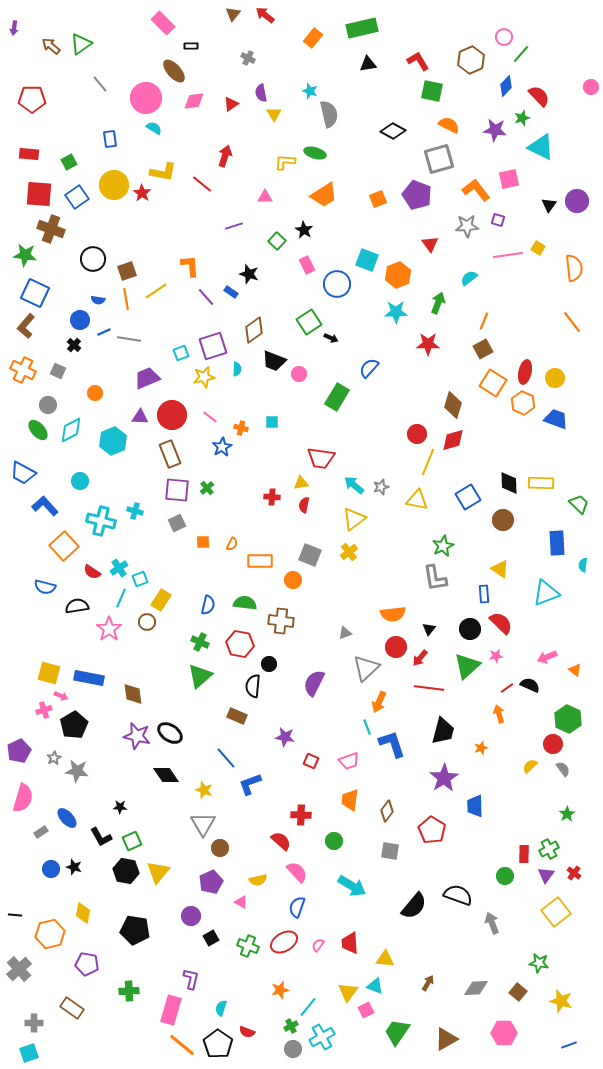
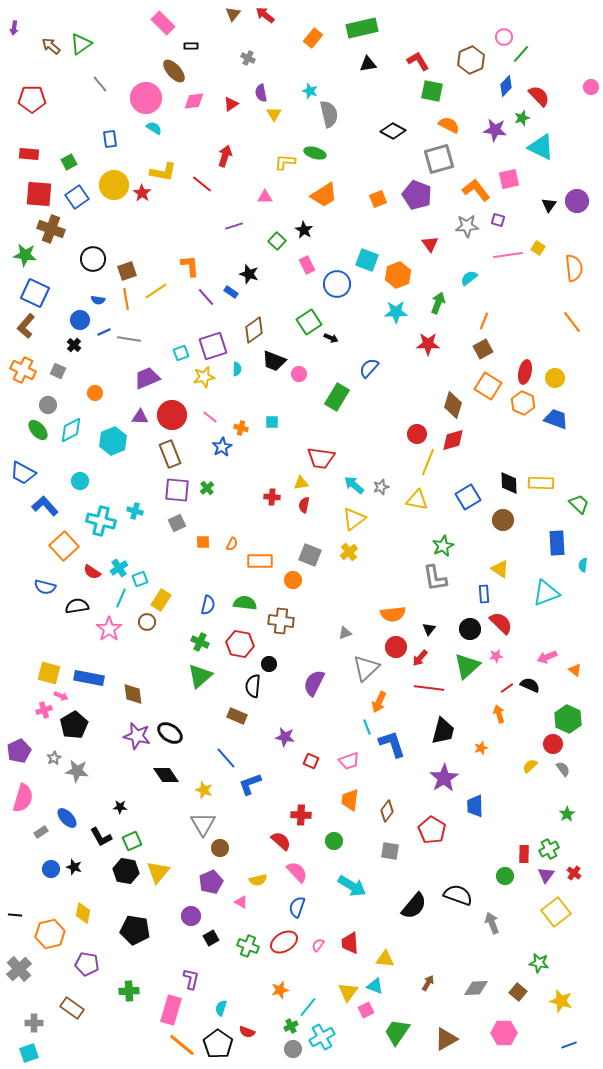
orange square at (493, 383): moved 5 px left, 3 px down
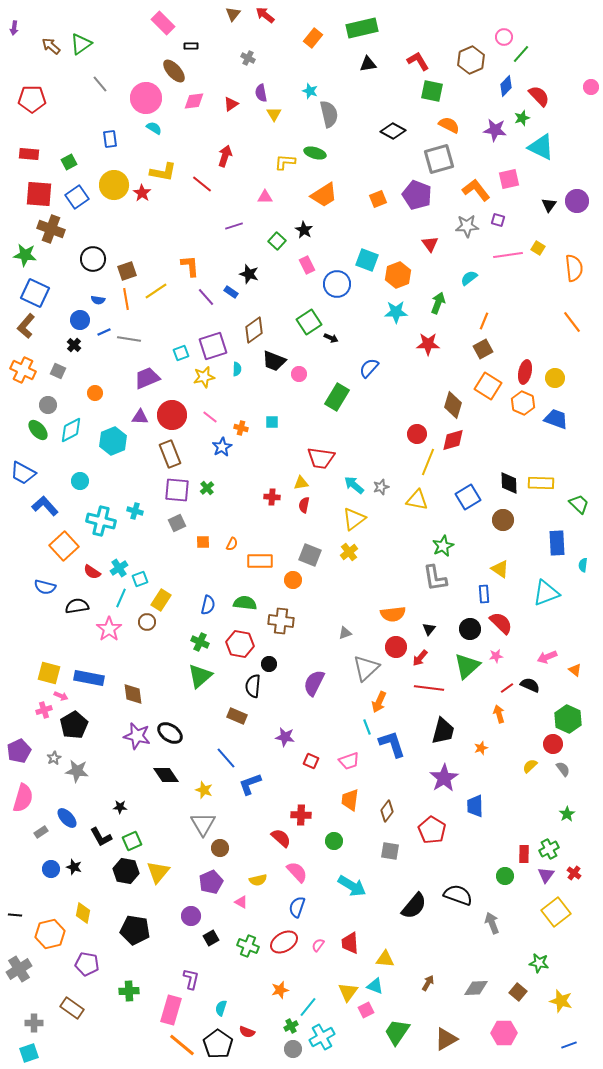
red semicircle at (281, 841): moved 3 px up
gray cross at (19, 969): rotated 10 degrees clockwise
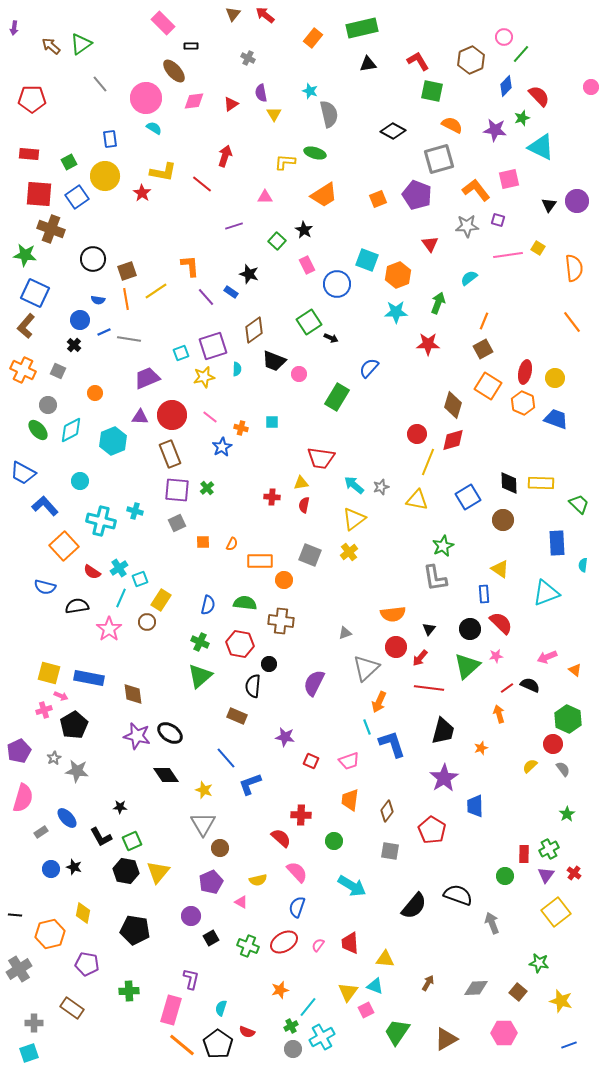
orange semicircle at (449, 125): moved 3 px right
yellow circle at (114, 185): moved 9 px left, 9 px up
orange circle at (293, 580): moved 9 px left
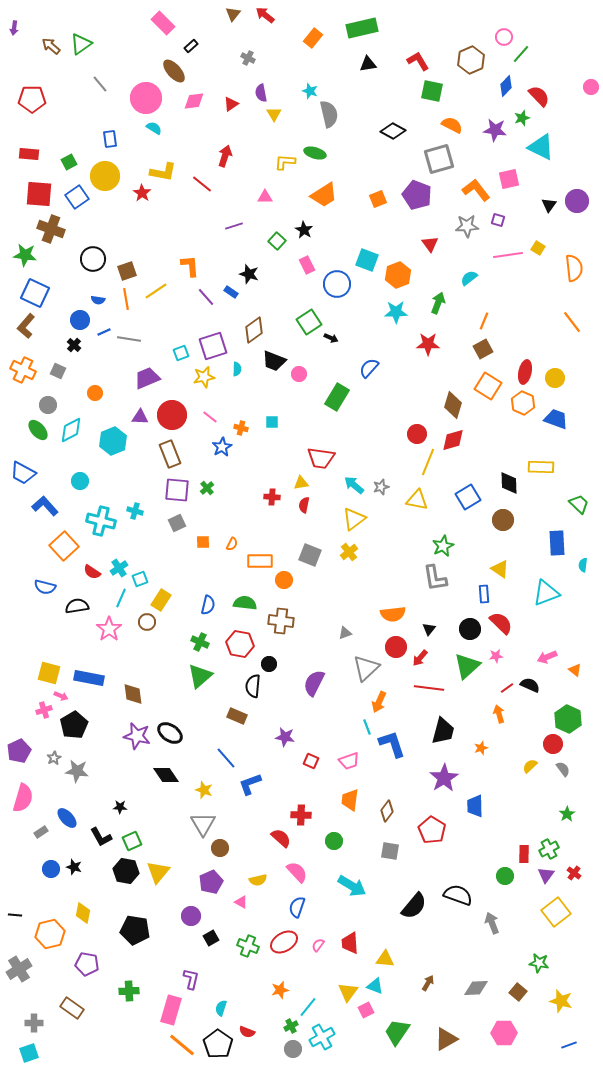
black rectangle at (191, 46): rotated 40 degrees counterclockwise
yellow rectangle at (541, 483): moved 16 px up
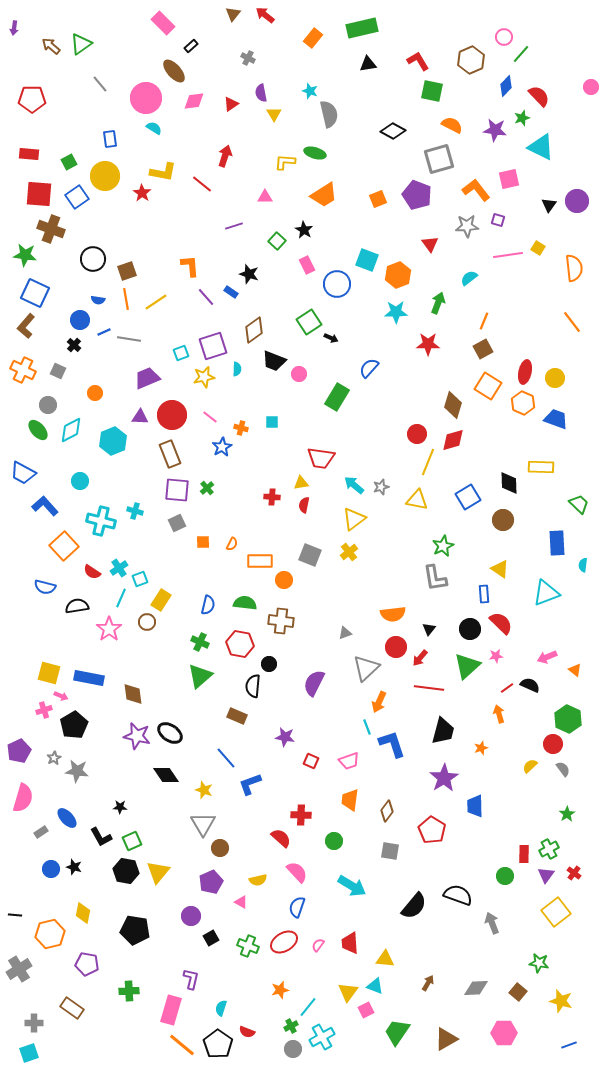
yellow line at (156, 291): moved 11 px down
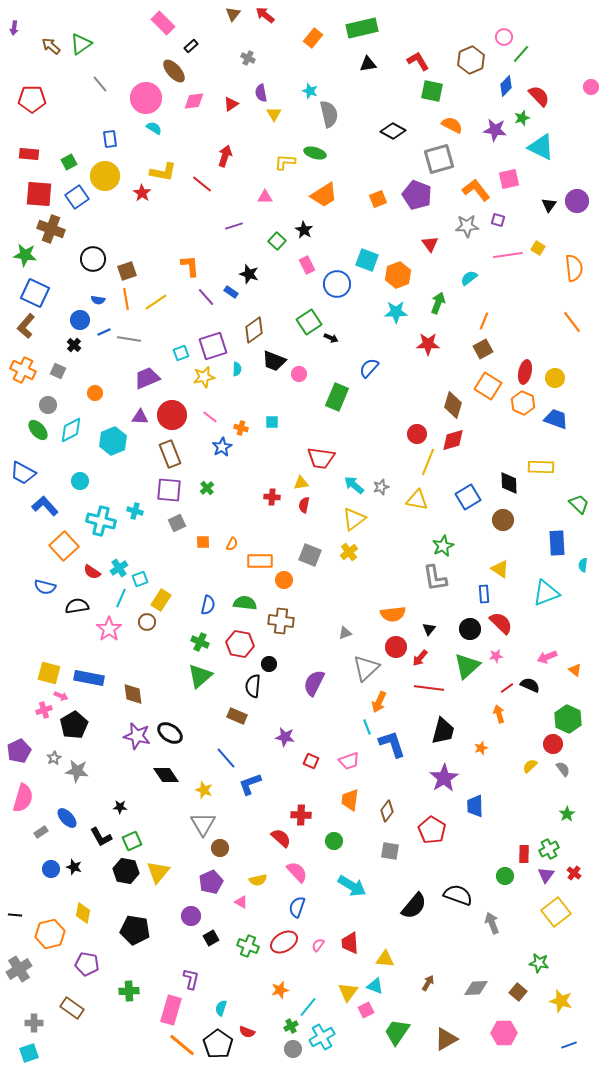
green rectangle at (337, 397): rotated 8 degrees counterclockwise
purple square at (177, 490): moved 8 px left
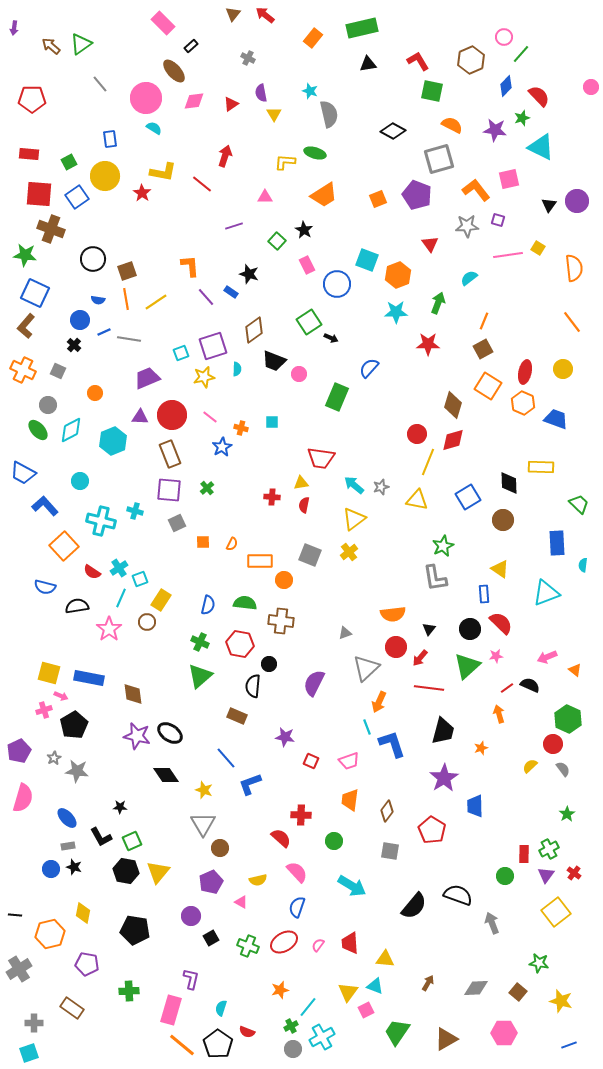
yellow circle at (555, 378): moved 8 px right, 9 px up
gray rectangle at (41, 832): moved 27 px right, 14 px down; rotated 24 degrees clockwise
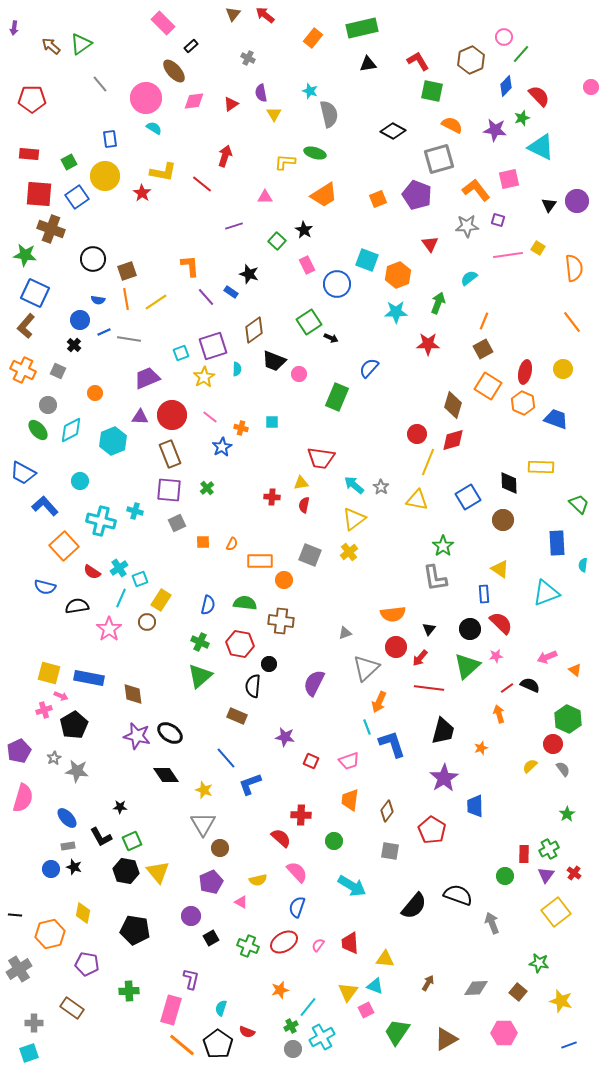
yellow star at (204, 377): rotated 20 degrees counterclockwise
gray star at (381, 487): rotated 21 degrees counterclockwise
green star at (443, 546): rotated 10 degrees counterclockwise
yellow triangle at (158, 872): rotated 20 degrees counterclockwise
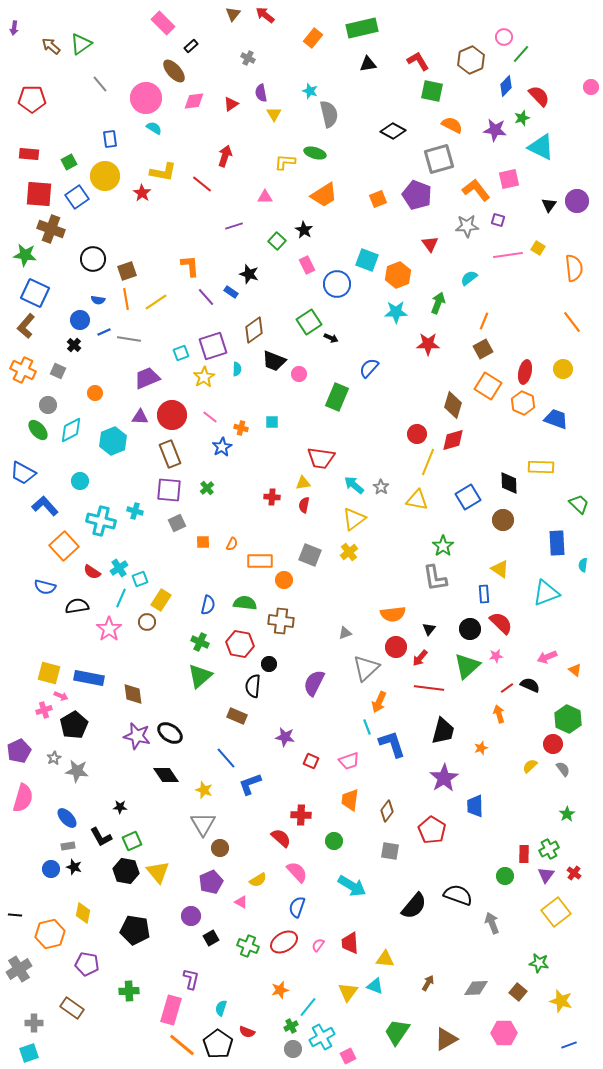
yellow triangle at (301, 483): moved 2 px right
yellow semicircle at (258, 880): rotated 18 degrees counterclockwise
pink square at (366, 1010): moved 18 px left, 46 px down
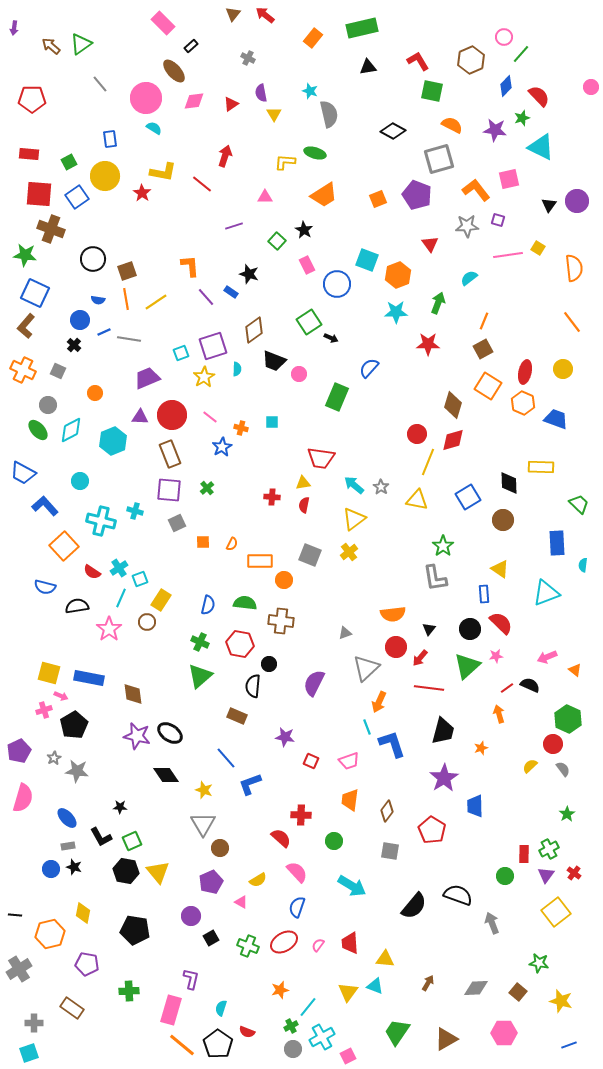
black triangle at (368, 64): moved 3 px down
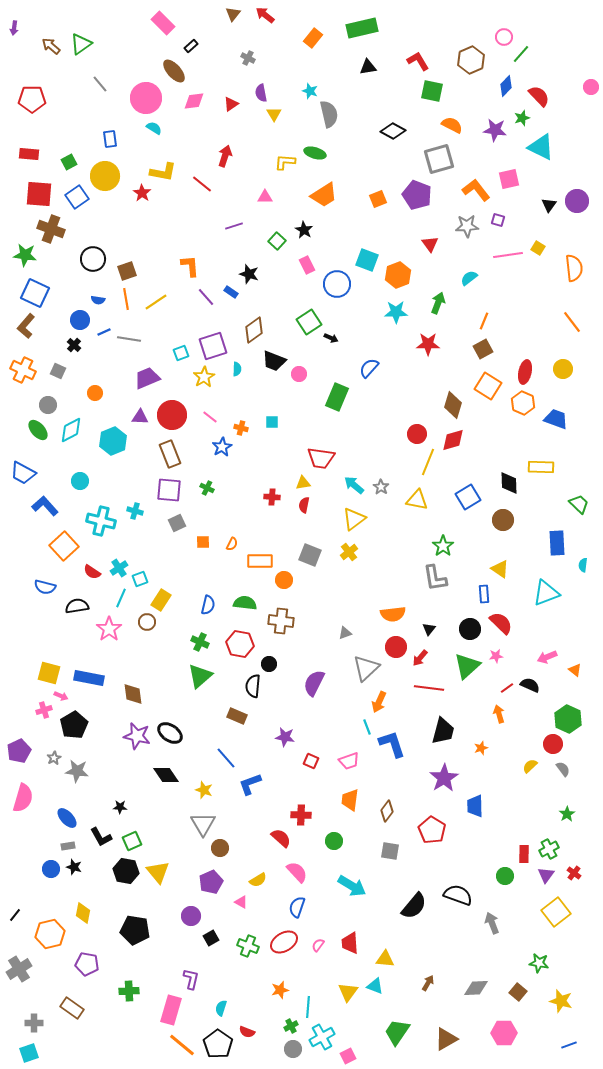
green cross at (207, 488): rotated 24 degrees counterclockwise
black line at (15, 915): rotated 56 degrees counterclockwise
cyan line at (308, 1007): rotated 35 degrees counterclockwise
